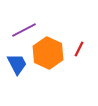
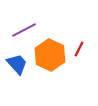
orange hexagon: moved 2 px right, 2 px down
blue trapezoid: rotated 15 degrees counterclockwise
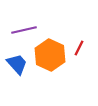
purple line: rotated 15 degrees clockwise
red line: moved 1 px up
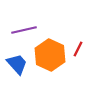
red line: moved 1 px left, 1 px down
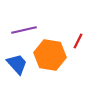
red line: moved 8 px up
orange hexagon: rotated 16 degrees counterclockwise
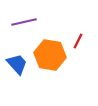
purple line: moved 8 px up
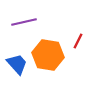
orange hexagon: moved 2 px left
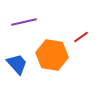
red line: moved 3 px right, 4 px up; rotated 28 degrees clockwise
orange hexagon: moved 4 px right
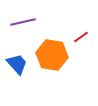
purple line: moved 1 px left
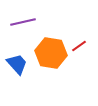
red line: moved 2 px left, 9 px down
orange hexagon: moved 1 px left, 2 px up
